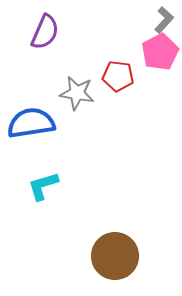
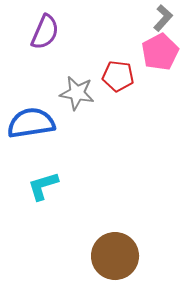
gray L-shape: moved 1 px left, 2 px up
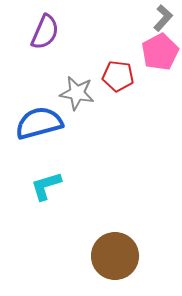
blue semicircle: moved 8 px right; rotated 6 degrees counterclockwise
cyan L-shape: moved 3 px right
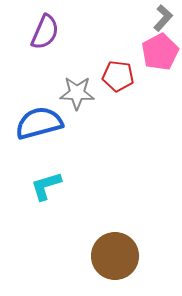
gray star: rotated 8 degrees counterclockwise
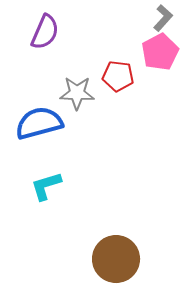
brown circle: moved 1 px right, 3 px down
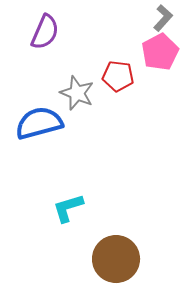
gray star: rotated 20 degrees clockwise
cyan L-shape: moved 22 px right, 22 px down
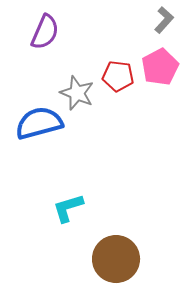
gray L-shape: moved 1 px right, 2 px down
pink pentagon: moved 15 px down
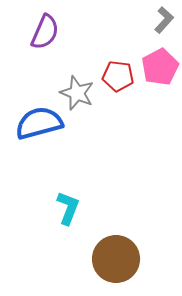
cyan L-shape: rotated 128 degrees clockwise
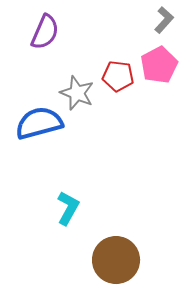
pink pentagon: moved 1 px left, 2 px up
cyan L-shape: rotated 8 degrees clockwise
brown circle: moved 1 px down
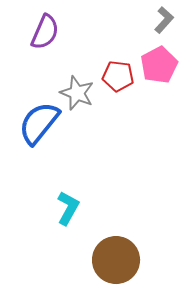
blue semicircle: rotated 36 degrees counterclockwise
